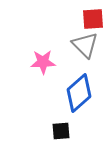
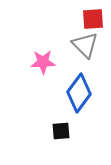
blue diamond: rotated 12 degrees counterclockwise
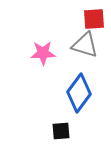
red square: moved 1 px right
gray triangle: rotated 28 degrees counterclockwise
pink star: moved 9 px up
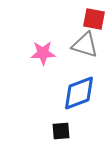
red square: rotated 15 degrees clockwise
blue diamond: rotated 33 degrees clockwise
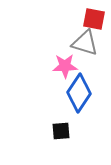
gray triangle: moved 2 px up
pink star: moved 22 px right, 13 px down
blue diamond: rotated 36 degrees counterclockwise
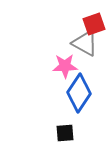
red square: moved 5 px down; rotated 30 degrees counterclockwise
gray triangle: rotated 12 degrees clockwise
black square: moved 4 px right, 2 px down
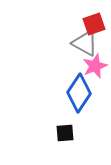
pink star: moved 30 px right; rotated 20 degrees counterclockwise
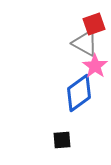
pink star: rotated 15 degrees counterclockwise
blue diamond: rotated 21 degrees clockwise
black square: moved 3 px left, 7 px down
